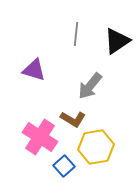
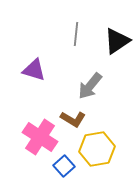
yellow hexagon: moved 1 px right, 2 px down
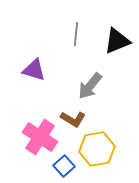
black triangle: rotated 12 degrees clockwise
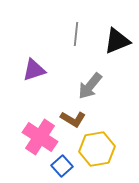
purple triangle: rotated 35 degrees counterclockwise
blue square: moved 2 px left
